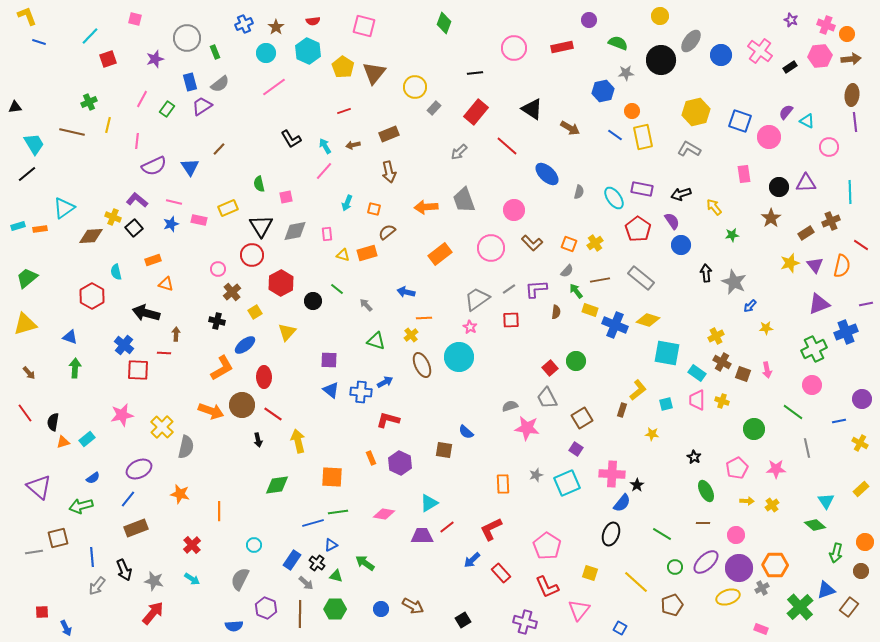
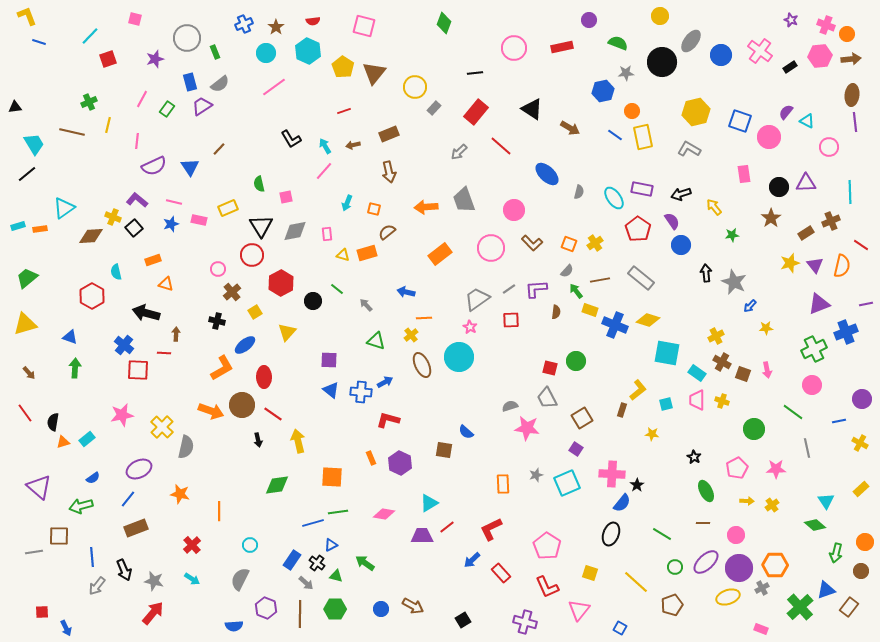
black circle at (661, 60): moved 1 px right, 2 px down
red line at (507, 146): moved 6 px left
red square at (550, 368): rotated 35 degrees counterclockwise
brown square at (58, 538): moved 1 px right, 2 px up; rotated 15 degrees clockwise
cyan circle at (254, 545): moved 4 px left
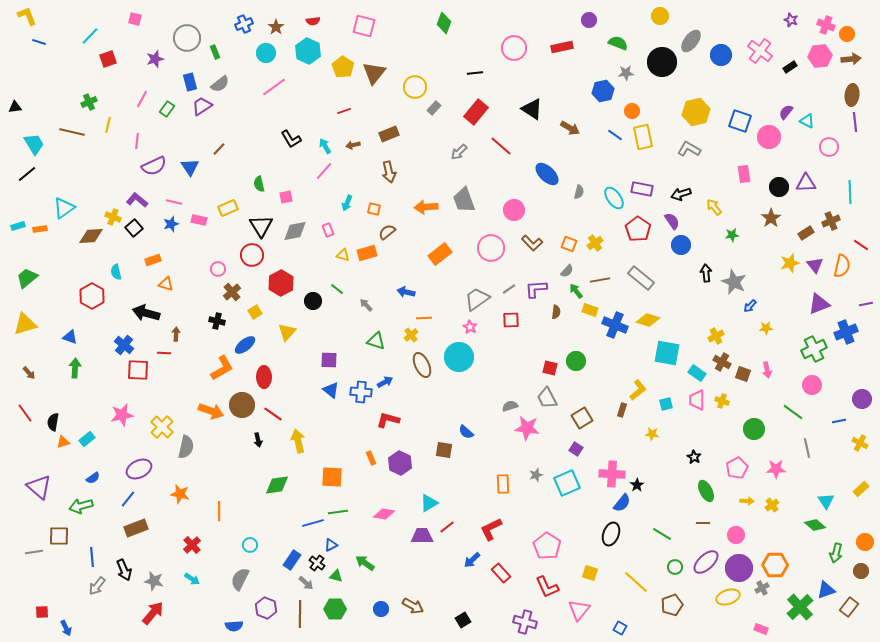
pink rectangle at (327, 234): moved 1 px right, 4 px up; rotated 16 degrees counterclockwise
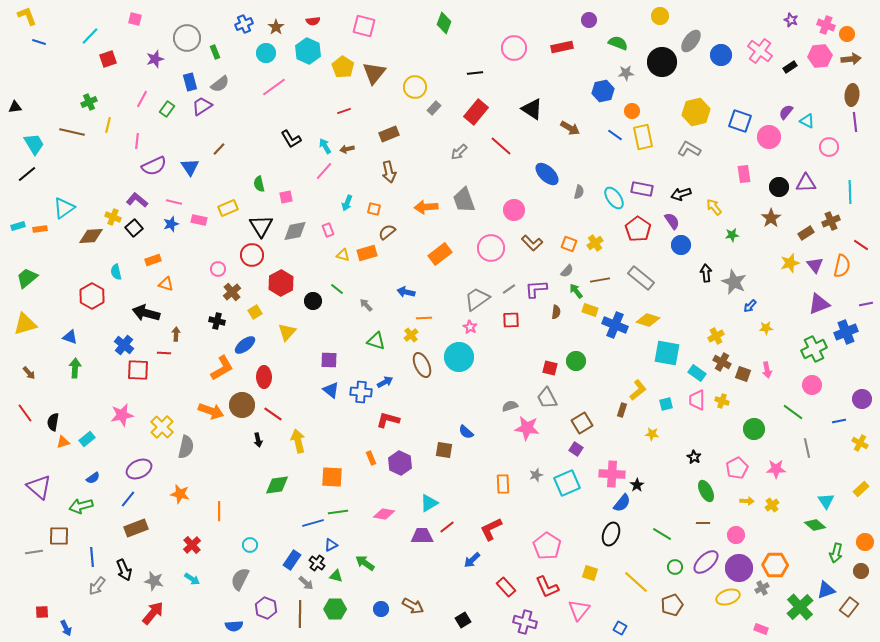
brown arrow at (353, 145): moved 6 px left, 4 px down
brown square at (582, 418): moved 5 px down
red rectangle at (501, 573): moved 5 px right, 14 px down
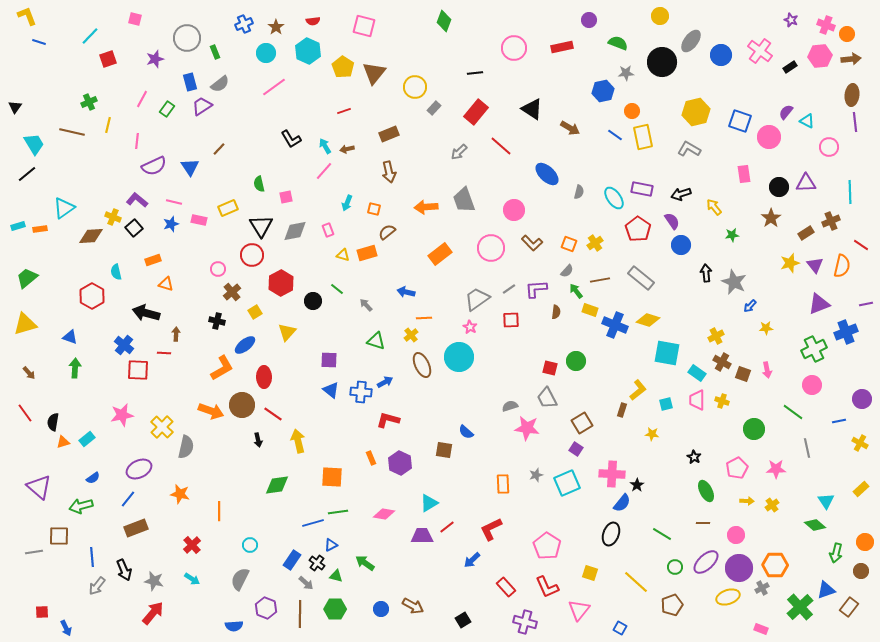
green diamond at (444, 23): moved 2 px up
black triangle at (15, 107): rotated 48 degrees counterclockwise
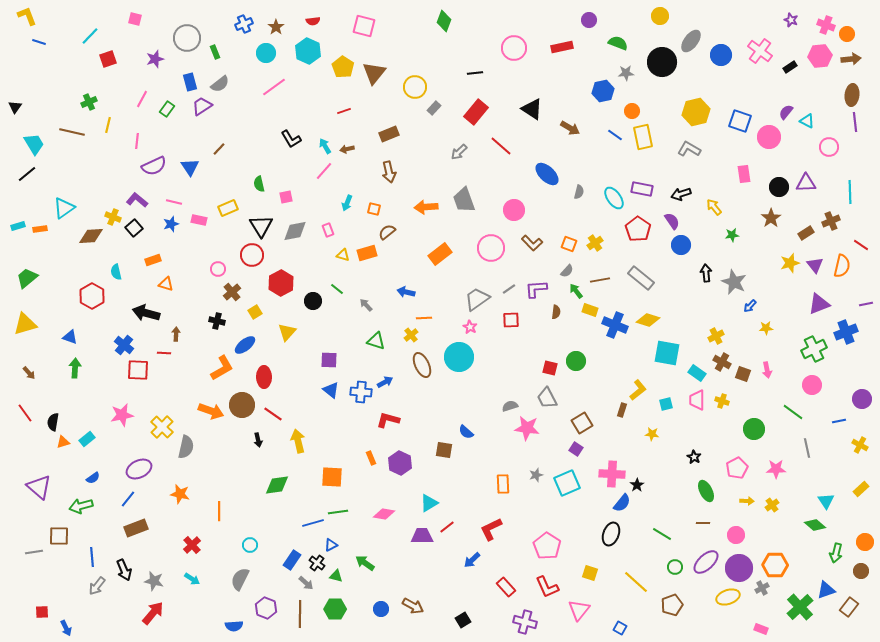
yellow cross at (860, 443): moved 2 px down
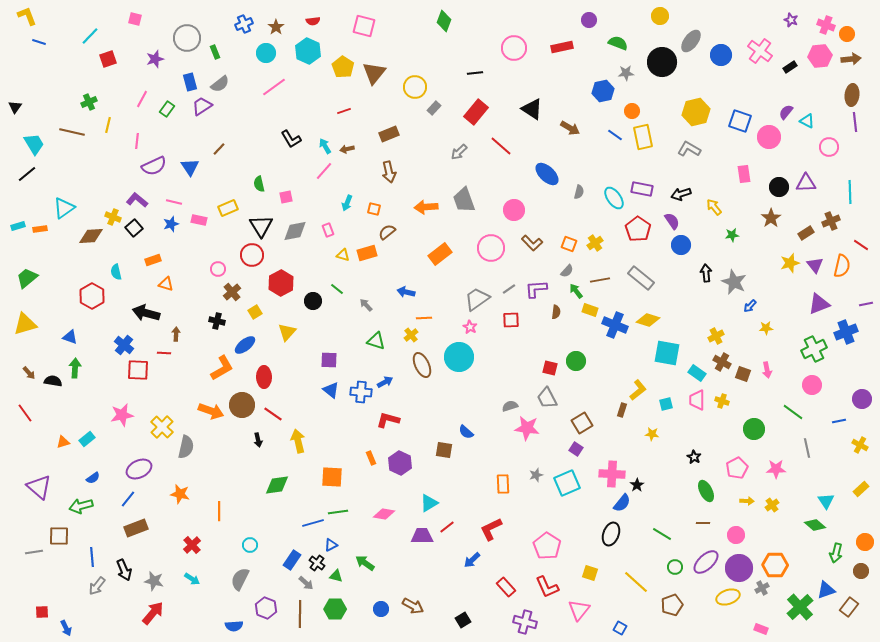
black semicircle at (53, 422): moved 41 px up; rotated 90 degrees clockwise
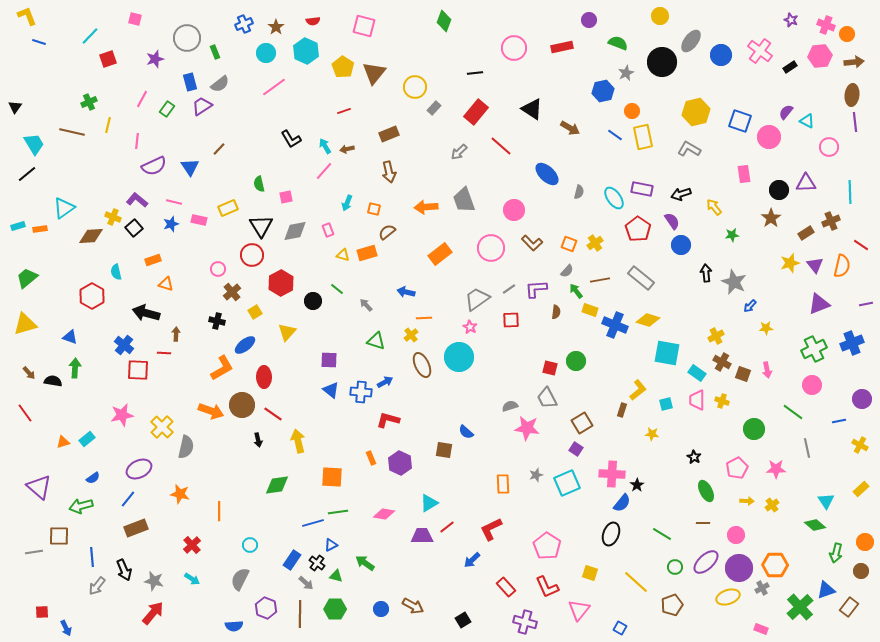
cyan hexagon at (308, 51): moved 2 px left
brown arrow at (851, 59): moved 3 px right, 3 px down
gray star at (626, 73): rotated 21 degrees counterclockwise
black circle at (779, 187): moved 3 px down
blue cross at (846, 332): moved 6 px right, 11 px down
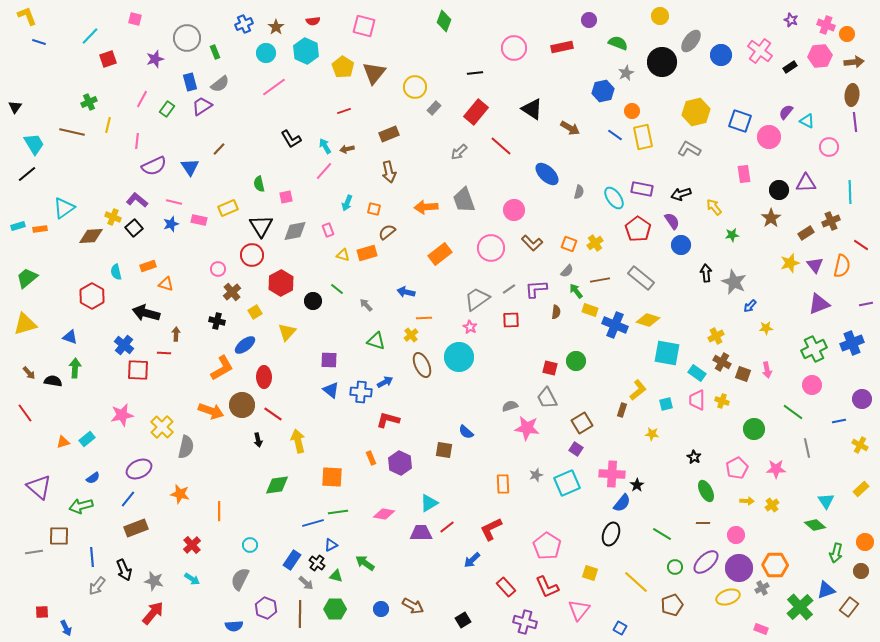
orange rectangle at (153, 260): moved 5 px left, 6 px down
purple trapezoid at (422, 536): moved 1 px left, 3 px up
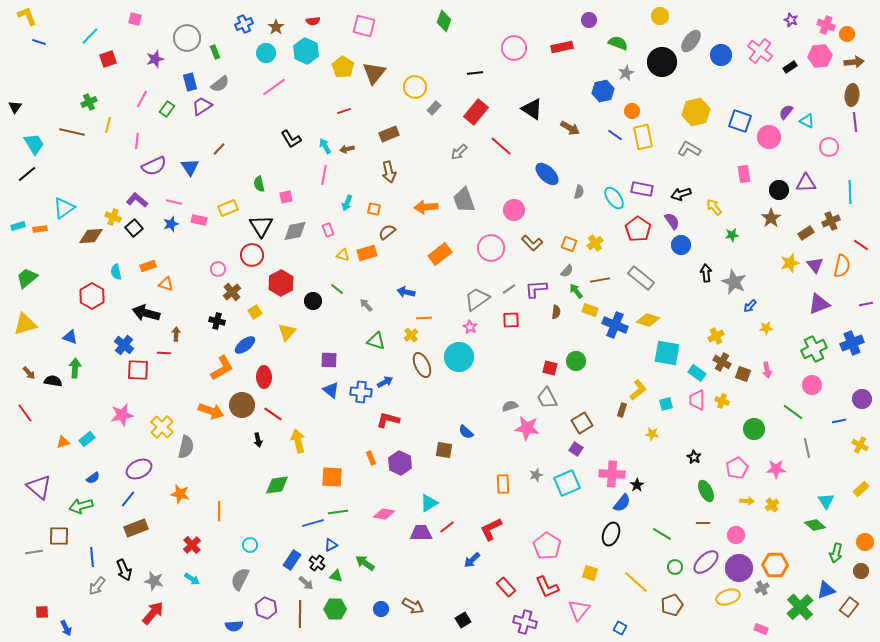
pink line at (324, 171): moved 4 px down; rotated 30 degrees counterclockwise
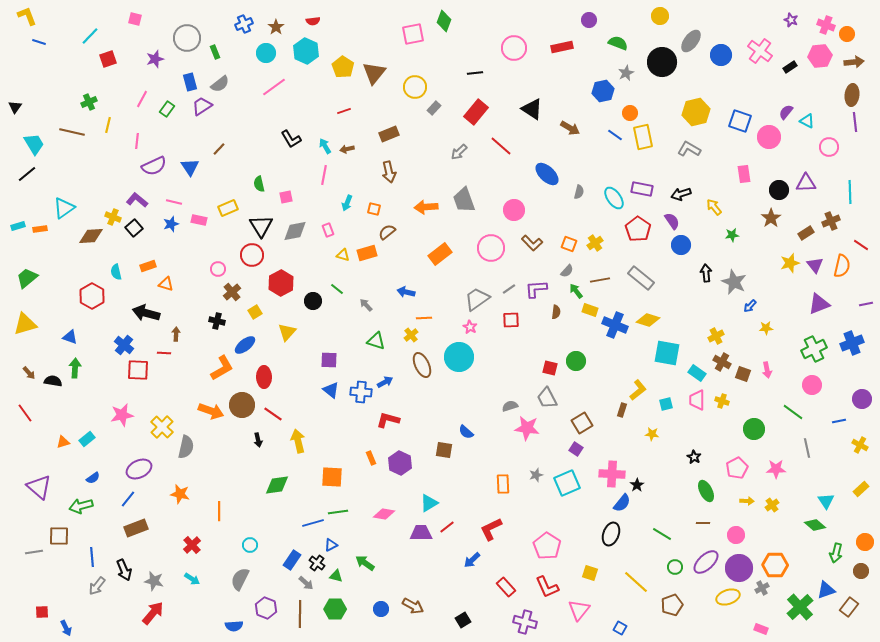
pink square at (364, 26): moved 49 px right, 8 px down; rotated 25 degrees counterclockwise
orange circle at (632, 111): moved 2 px left, 2 px down
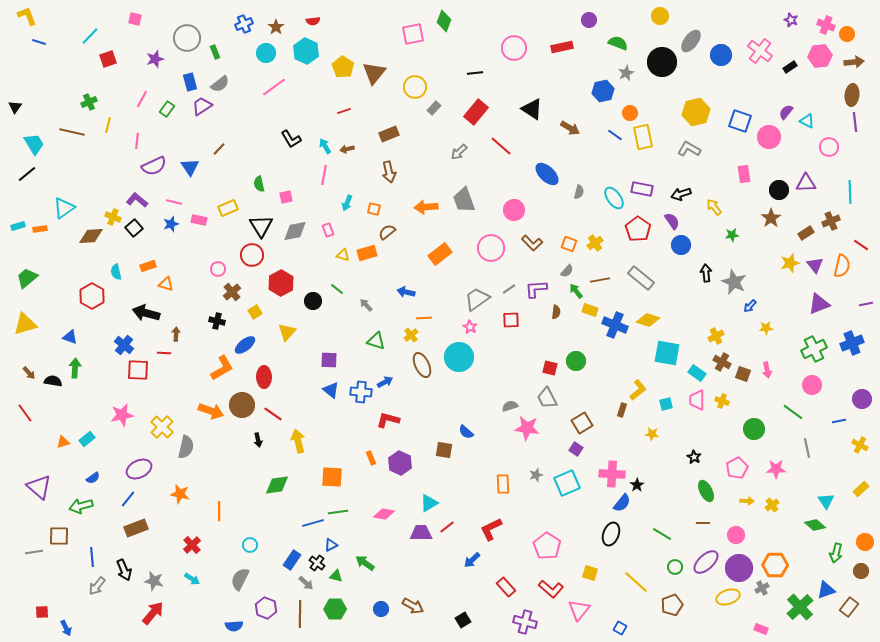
red L-shape at (547, 587): moved 4 px right, 2 px down; rotated 25 degrees counterclockwise
